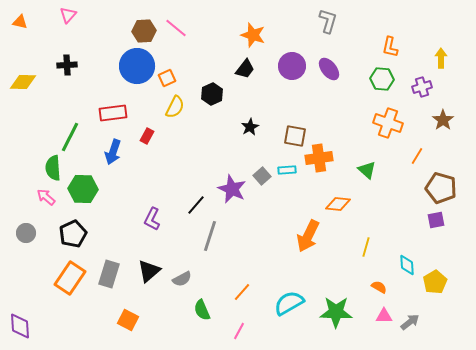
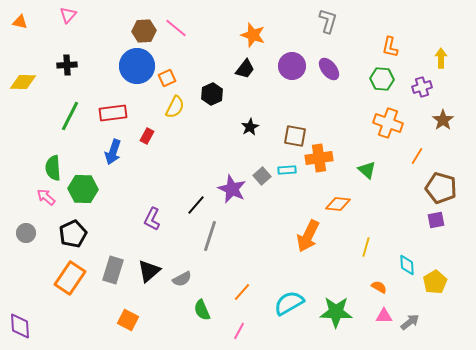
green line at (70, 137): moved 21 px up
gray rectangle at (109, 274): moved 4 px right, 4 px up
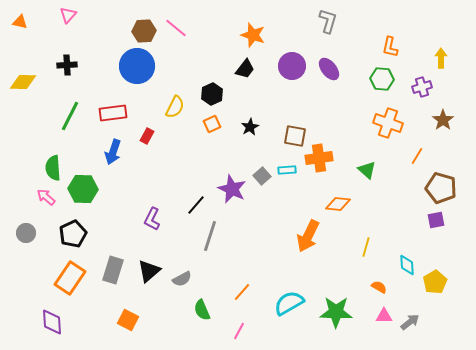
orange square at (167, 78): moved 45 px right, 46 px down
purple diamond at (20, 326): moved 32 px right, 4 px up
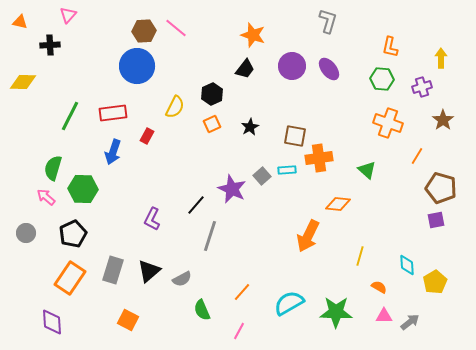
black cross at (67, 65): moved 17 px left, 20 px up
green semicircle at (53, 168): rotated 20 degrees clockwise
yellow line at (366, 247): moved 6 px left, 9 px down
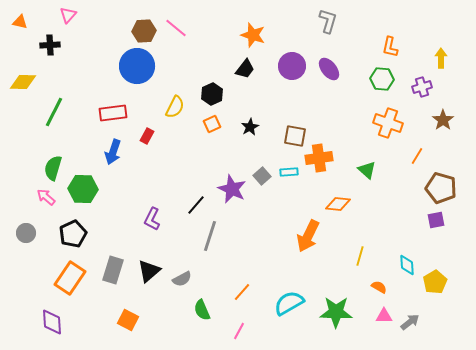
green line at (70, 116): moved 16 px left, 4 px up
cyan rectangle at (287, 170): moved 2 px right, 2 px down
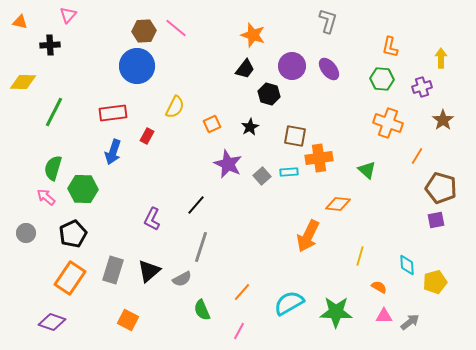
black hexagon at (212, 94): moved 57 px right; rotated 20 degrees counterclockwise
purple star at (232, 189): moved 4 px left, 25 px up
gray line at (210, 236): moved 9 px left, 11 px down
yellow pentagon at (435, 282): rotated 15 degrees clockwise
purple diamond at (52, 322): rotated 68 degrees counterclockwise
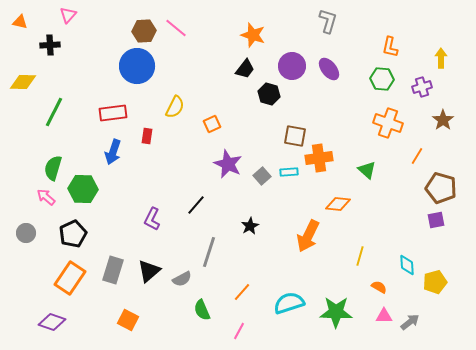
black star at (250, 127): moved 99 px down
red rectangle at (147, 136): rotated 21 degrees counterclockwise
gray line at (201, 247): moved 8 px right, 5 px down
cyan semicircle at (289, 303): rotated 12 degrees clockwise
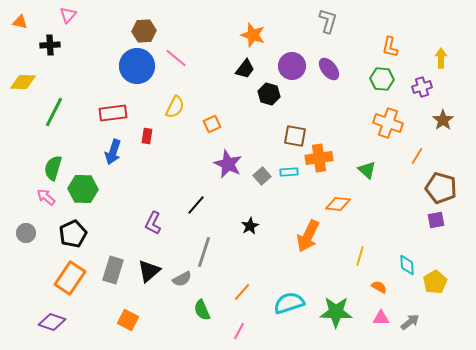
pink line at (176, 28): moved 30 px down
purple L-shape at (152, 219): moved 1 px right, 4 px down
gray line at (209, 252): moved 5 px left
yellow pentagon at (435, 282): rotated 15 degrees counterclockwise
pink triangle at (384, 316): moved 3 px left, 2 px down
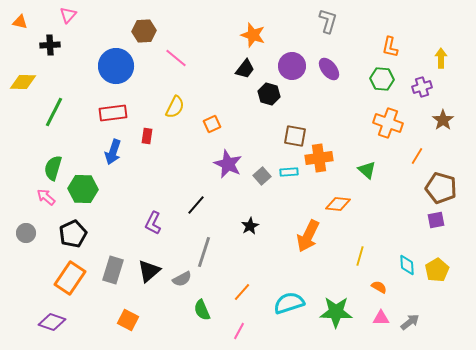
blue circle at (137, 66): moved 21 px left
yellow pentagon at (435, 282): moved 2 px right, 12 px up
